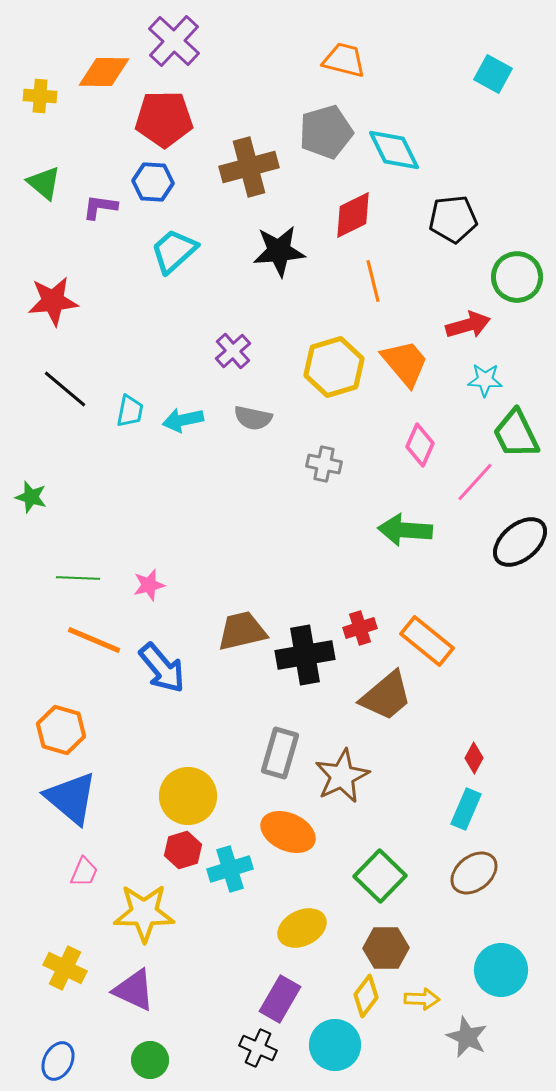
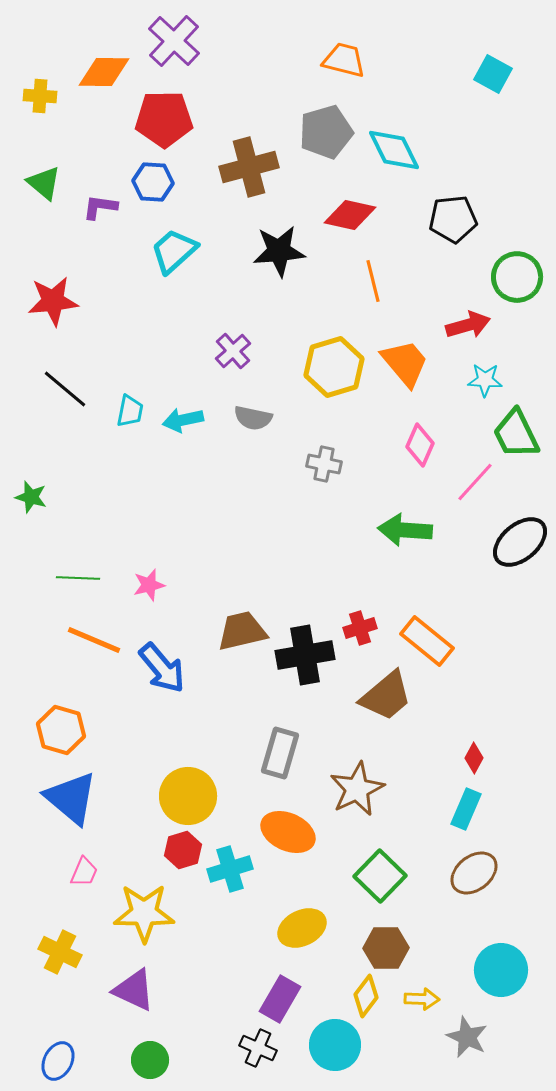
red diamond at (353, 215): moved 3 px left; rotated 39 degrees clockwise
brown star at (342, 776): moved 15 px right, 13 px down
yellow cross at (65, 968): moved 5 px left, 16 px up
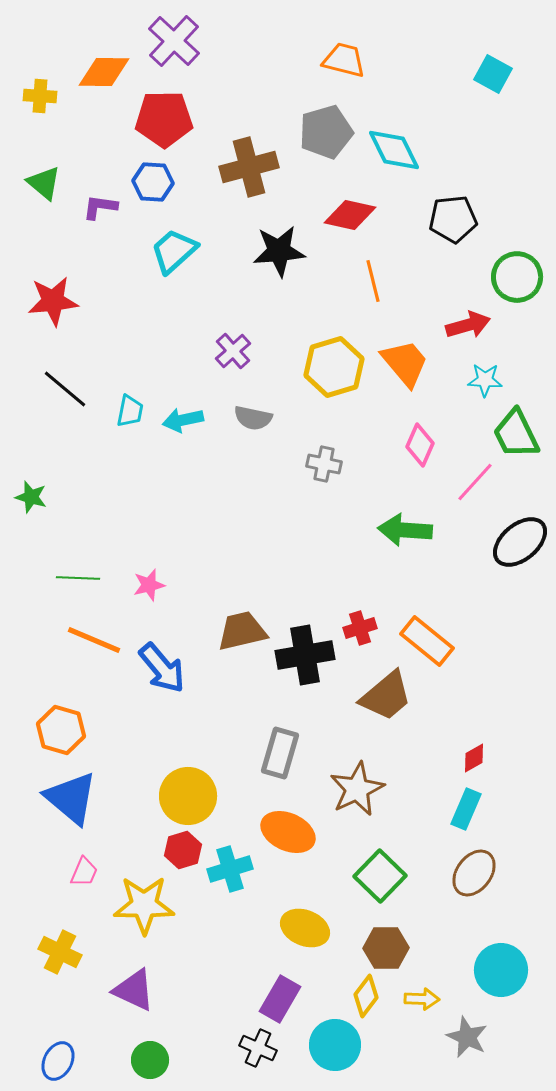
red diamond at (474, 758): rotated 32 degrees clockwise
brown ellipse at (474, 873): rotated 15 degrees counterclockwise
yellow star at (144, 913): moved 8 px up
yellow ellipse at (302, 928): moved 3 px right; rotated 48 degrees clockwise
